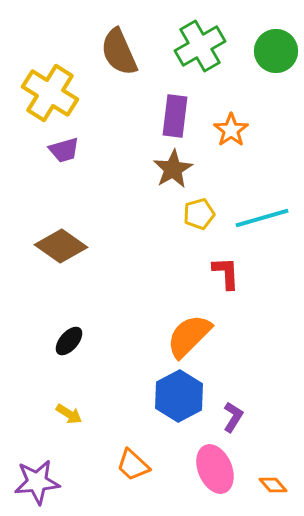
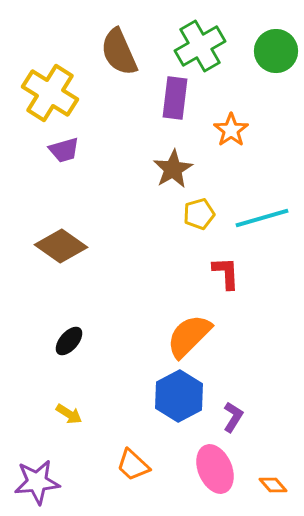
purple rectangle: moved 18 px up
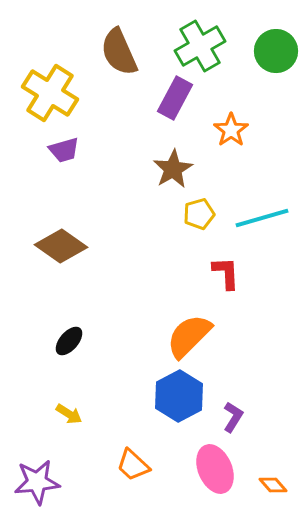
purple rectangle: rotated 21 degrees clockwise
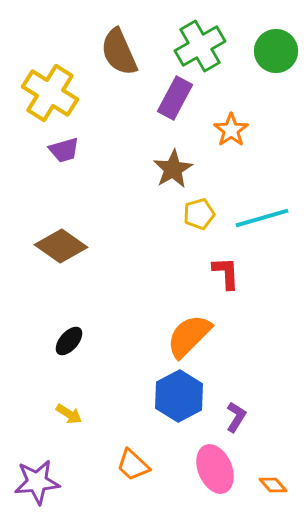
purple L-shape: moved 3 px right
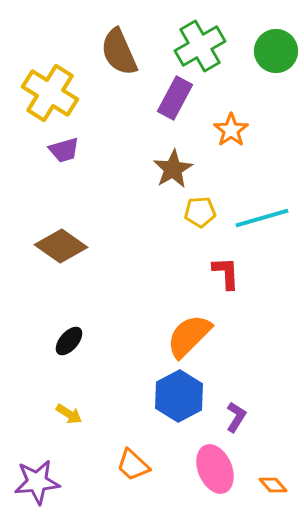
yellow pentagon: moved 1 px right, 2 px up; rotated 12 degrees clockwise
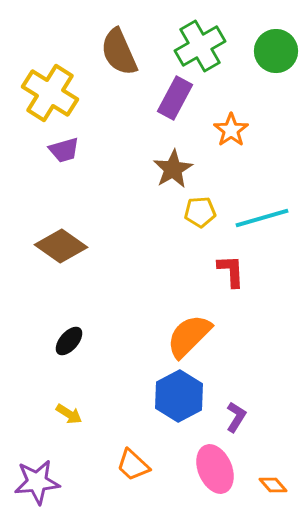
red L-shape: moved 5 px right, 2 px up
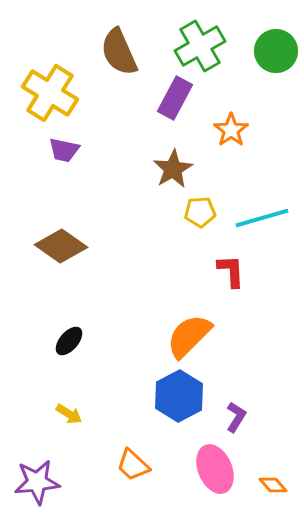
purple trapezoid: rotated 28 degrees clockwise
